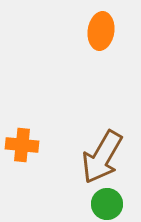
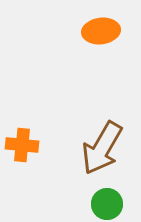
orange ellipse: rotated 75 degrees clockwise
brown arrow: moved 9 px up
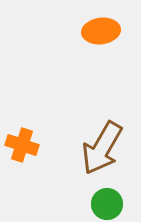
orange cross: rotated 12 degrees clockwise
